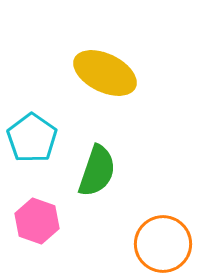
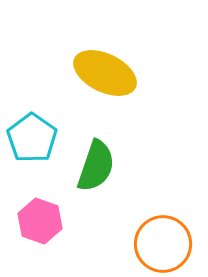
green semicircle: moved 1 px left, 5 px up
pink hexagon: moved 3 px right
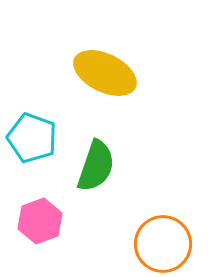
cyan pentagon: rotated 15 degrees counterclockwise
pink hexagon: rotated 21 degrees clockwise
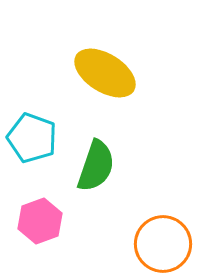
yellow ellipse: rotated 6 degrees clockwise
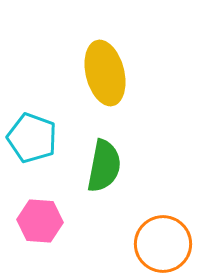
yellow ellipse: rotated 44 degrees clockwise
green semicircle: moved 8 px right; rotated 8 degrees counterclockwise
pink hexagon: rotated 24 degrees clockwise
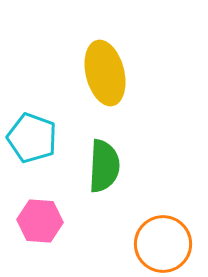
green semicircle: rotated 8 degrees counterclockwise
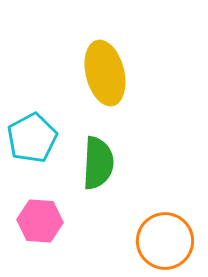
cyan pentagon: rotated 24 degrees clockwise
green semicircle: moved 6 px left, 3 px up
orange circle: moved 2 px right, 3 px up
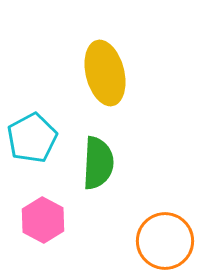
pink hexagon: moved 3 px right, 1 px up; rotated 24 degrees clockwise
